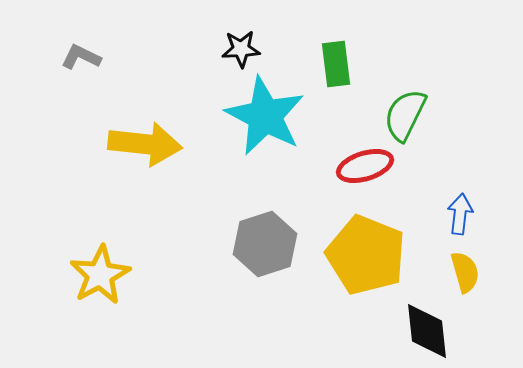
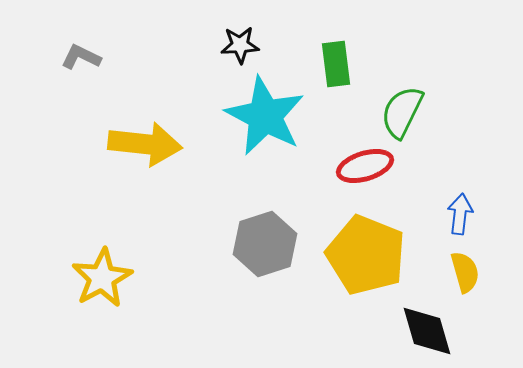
black star: moved 1 px left, 4 px up
green semicircle: moved 3 px left, 3 px up
yellow star: moved 2 px right, 3 px down
black diamond: rotated 10 degrees counterclockwise
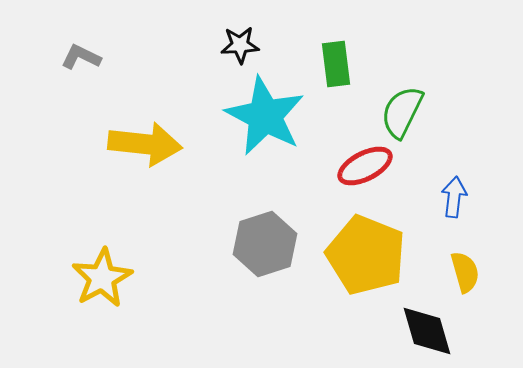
red ellipse: rotated 10 degrees counterclockwise
blue arrow: moved 6 px left, 17 px up
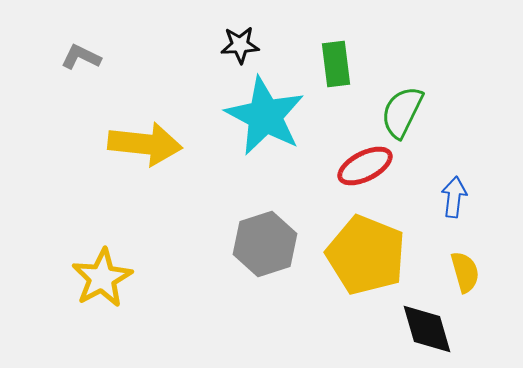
black diamond: moved 2 px up
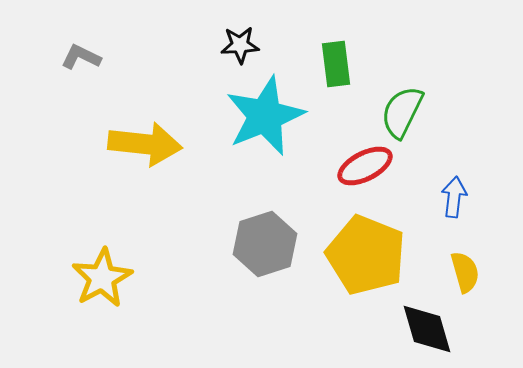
cyan star: rotated 22 degrees clockwise
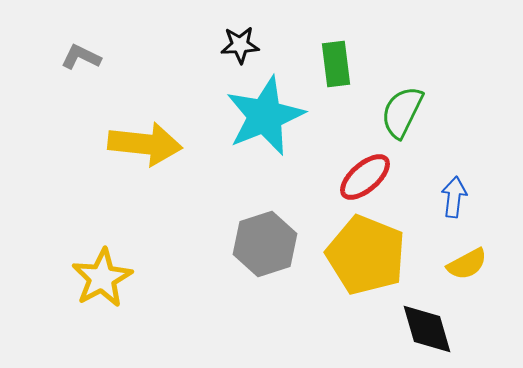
red ellipse: moved 11 px down; rotated 14 degrees counterclockwise
yellow semicircle: moved 2 px right, 8 px up; rotated 78 degrees clockwise
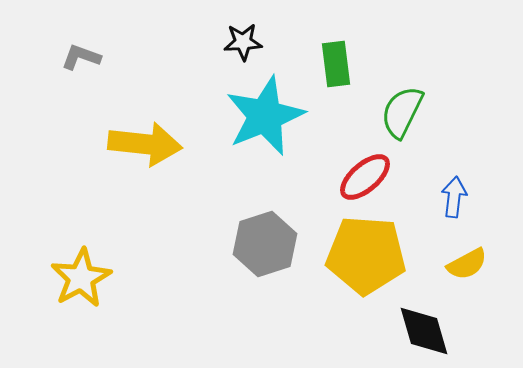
black star: moved 3 px right, 3 px up
gray L-shape: rotated 6 degrees counterclockwise
yellow pentagon: rotated 18 degrees counterclockwise
yellow star: moved 21 px left
black diamond: moved 3 px left, 2 px down
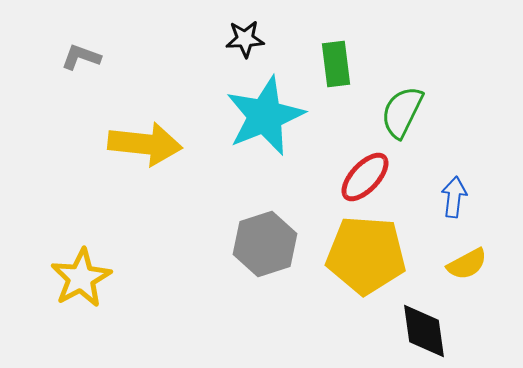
black star: moved 2 px right, 3 px up
red ellipse: rotated 6 degrees counterclockwise
black diamond: rotated 8 degrees clockwise
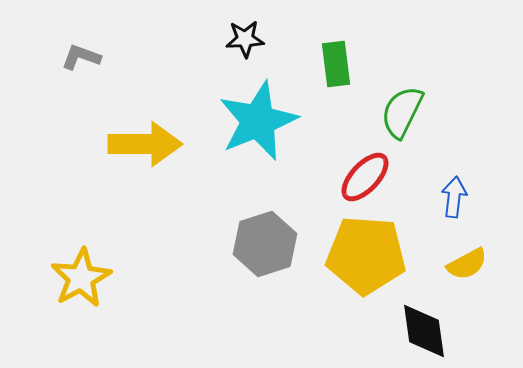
cyan star: moved 7 px left, 5 px down
yellow arrow: rotated 6 degrees counterclockwise
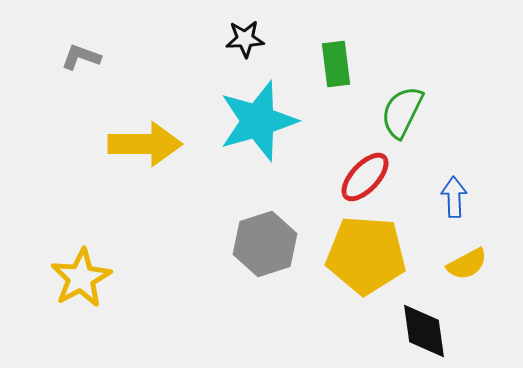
cyan star: rotated 6 degrees clockwise
blue arrow: rotated 9 degrees counterclockwise
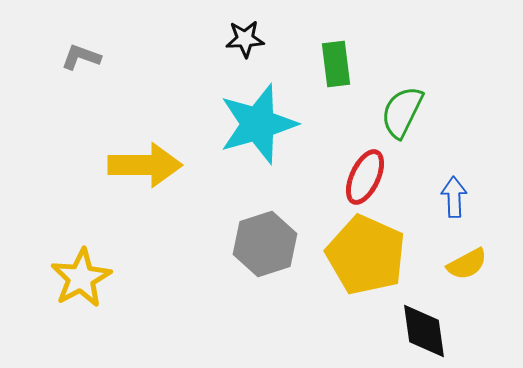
cyan star: moved 3 px down
yellow arrow: moved 21 px down
red ellipse: rotated 18 degrees counterclockwise
yellow pentagon: rotated 20 degrees clockwise
